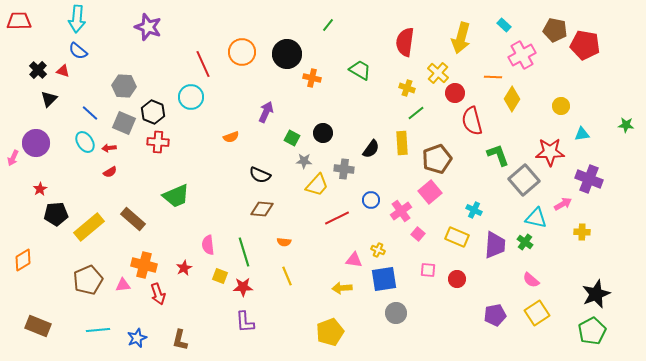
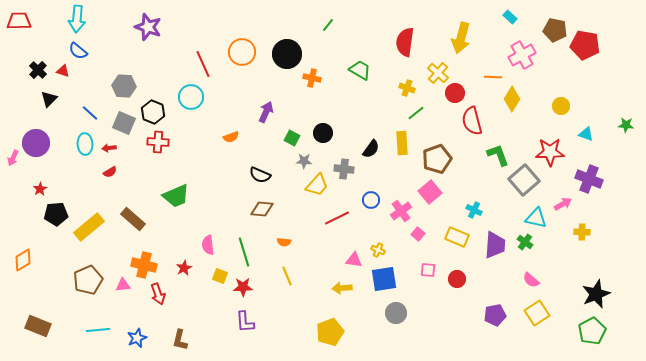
cyan rectangle at (504, 25): moved 6 px right, 8 px up
cyan triangle at (582, 134): moved 4 px right; rotated 28 degrees clockwise
cyan ellipse at (85, 142): moved 2 px down; rotated 30 degrees clockwise
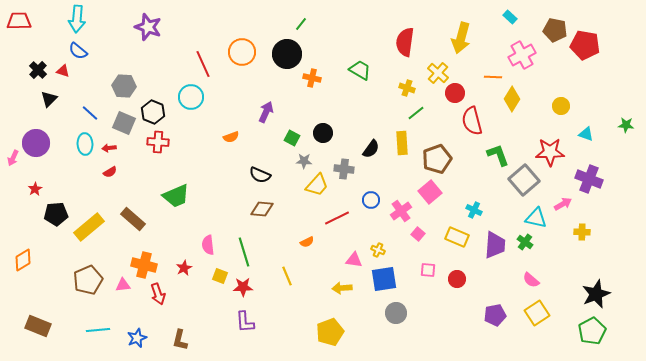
green line at (328, 25): moved 27 px left, 1 px up
red star at (40, 189): moved 5 px left
orange semicircle at (284, 242): moved 23 px right; rotated 32 degrees counterclockwise
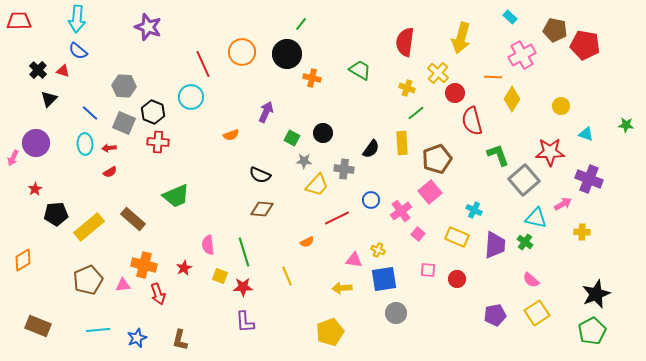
orange semicircle at (231, 137): moved 2 px up
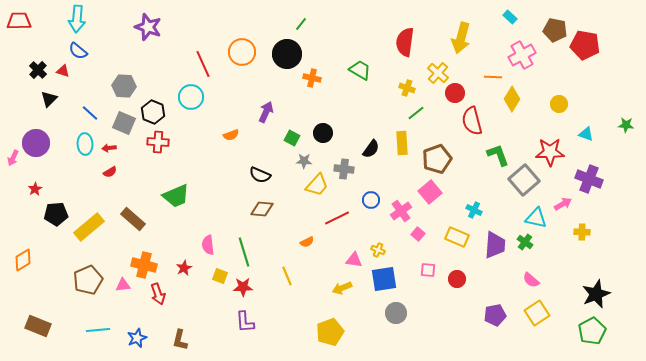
yellow circle at (561, 106): moved 2 px left, 2 px up
yellow arrow at (342, 288): rotated 18 degrees counterclockwise
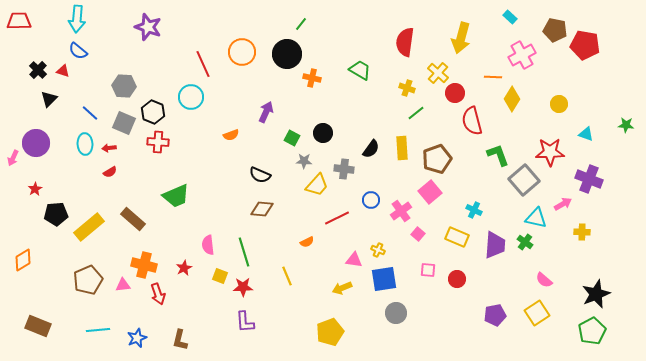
yellow rectangle at (402, 143): moved 5 px down
pink semicircle at (531, 280): moved 13 px right
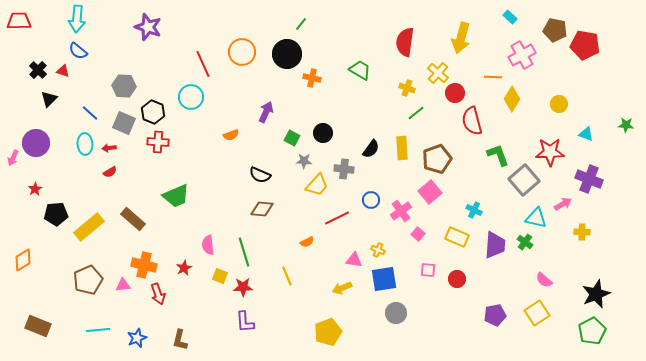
yellow pentagon at (330, 332): moved 2 px left
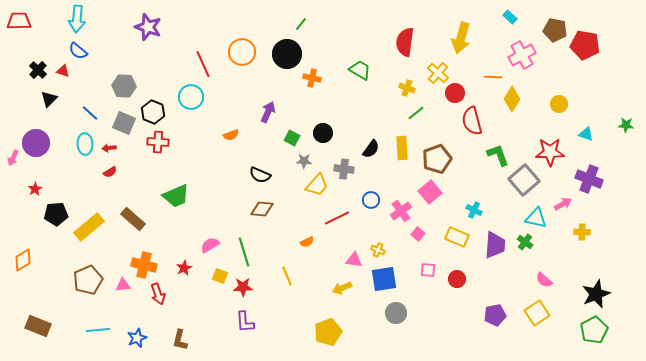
purple arrow at (266, 112): moved 2 px right
pink semicircle at (208, 245): moved 2 px right; rotated 66 degrees clockwise
green pentagon at (592, 331): moved 2 px right, 1 px up
